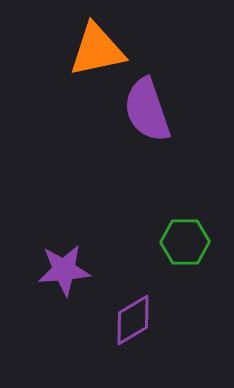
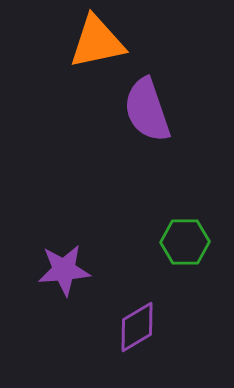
orange triangle: moved 8 px up
purple diamond: moved 4 px right, 7 px down
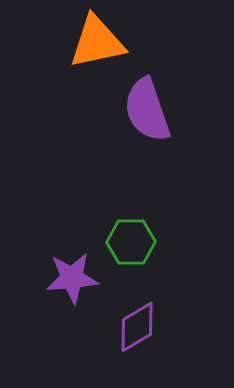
green hexagon: moved 54 px left
purple star: moved 8 px right, 8 px down
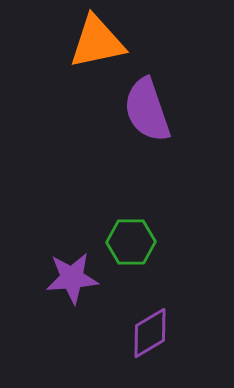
purple diamond: moved 13 px right, 6 px down
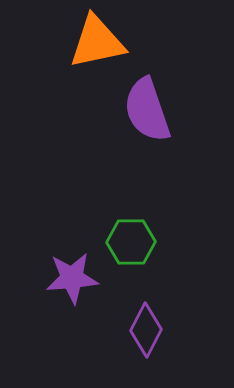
purple diamond: moved 4 px left, 3 px up; rotated 32 degrees counterclockwise
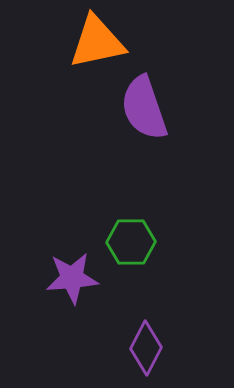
purple semicircle: moved 3 px left, 2 px up
purple diamond: moved 18 px down
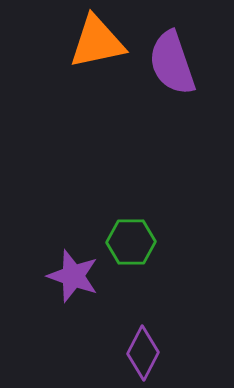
purple semicircle: moved 28 px right, 45 px up
purple star: moved 1 px right, 2 px up; rotated 24 degrees clockwise
purple diamond: moved 3 px left, 5 px down
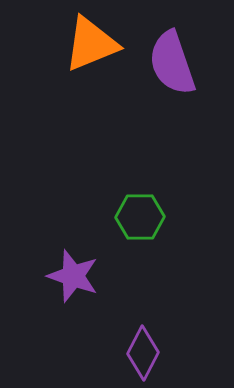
orange triangle: moved 6 px left, 2 px down; rotated 10 degrees counterclockwise
green hexagon: moved 9 px right, 25 px up
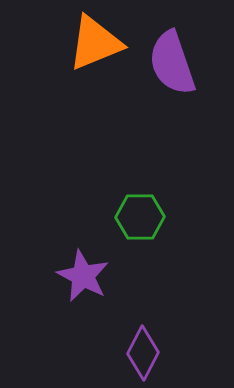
orange triangle: moved 4 px right, 1 px up
purple star: moved 10 px right; rotated 8 degrees clockwise
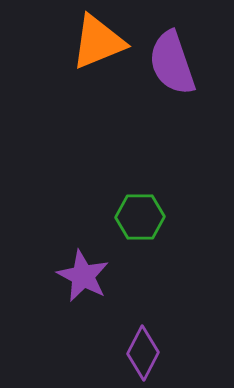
orange triangle: moved 3 px right, 1 px up
